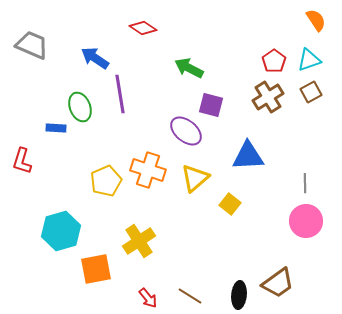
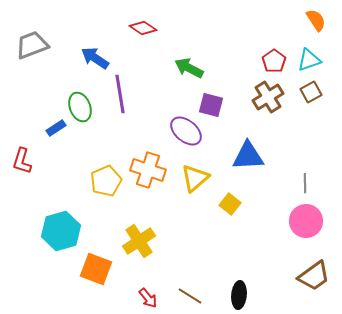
gray trapezoid: rotated 44 degrees counterclockwise
blue rectangle: rotated 36 degrees counterclockwise
orange square: rotated 32 degrees clockwise
brown trapezoid: moved 36 px right, 7 px up
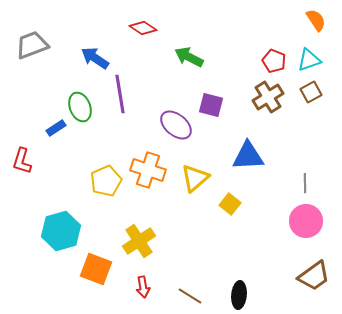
red pentagon: rotated 15 degrees counterclockwise
green arrow: moved 11 px up
purple ellipse: moved 10 px left, 6 px up
red arrow: moved 5 px left, 11 px up; rotated 30 degrees clockwise
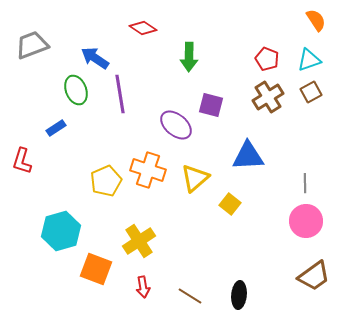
green arrow: rotated 116 degrees counterclockwise
red pentagon: moved 7 px left, 2 px up
green ellipse: moved 4 px left, 17 px up
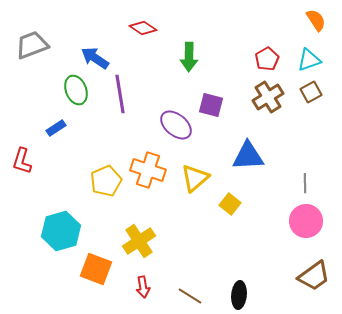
red pentagon: rotated 20 degrees clockwise
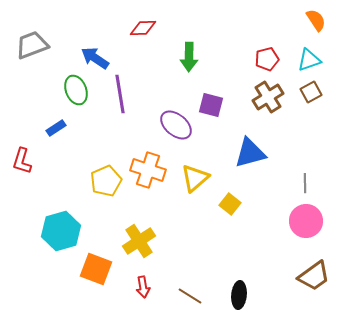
red diamond: rotated 36 degrees counterclockwise
red pentagon: rotated 15 degrees clockwise
blue triangle: moved 2 px right, 3 px up; rotated 12 degrees counterclockwise
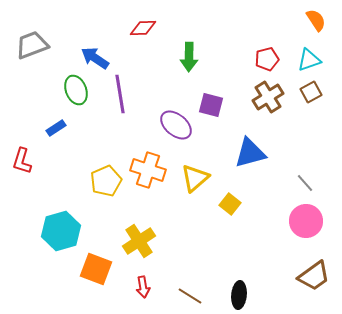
gray line: rotated 42 degrees counterclockwise
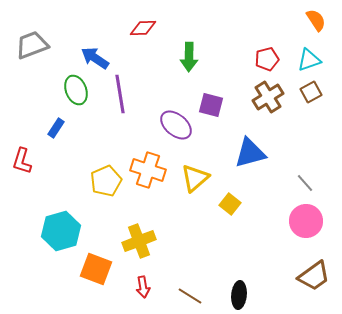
blue rectangle: rotated 24 degrees counterclockwise
yellow cross: rotated 12 degrees clockwise
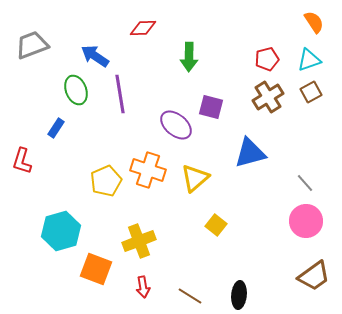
orange semicircle: moved 2 px left, 2 px down
blue arrow: moved 2 px up
purple square: moved 2 px down
yellow square: moved 14 px left, 21 px down
